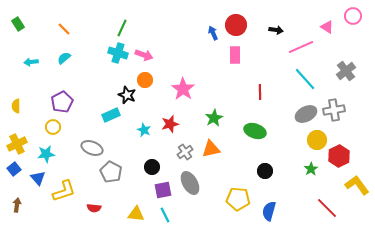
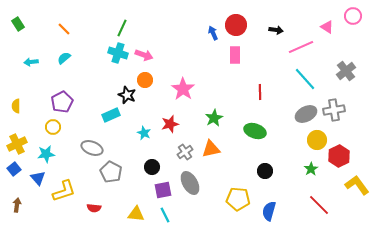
cyan star at (144, 130): moved 3 px down
red line at (327, 208): moved 8 px left, 3 px up
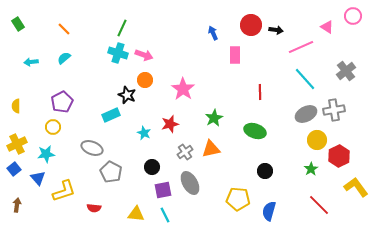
red circle at (236, 25): moved 15 px right
yellow L-shape at (357, 185): moved 1 px left, 2 px down
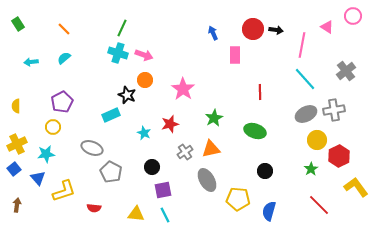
red circle at (251, 25): moved 2 px right, 4 px down
pink line at (301, 47): moved 1 px right, 2 px up; rotated 55 degrees counterclockwise
gray ellipse at (190, 183): moved 17 px right, 3 px up
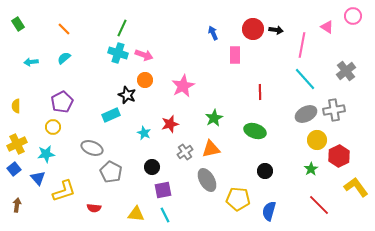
pink star at (183, 89): moved 3 px up; rotated 10 degrees clockwise
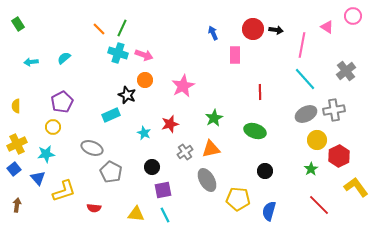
orange line at (64, 29): moved 35 px right
